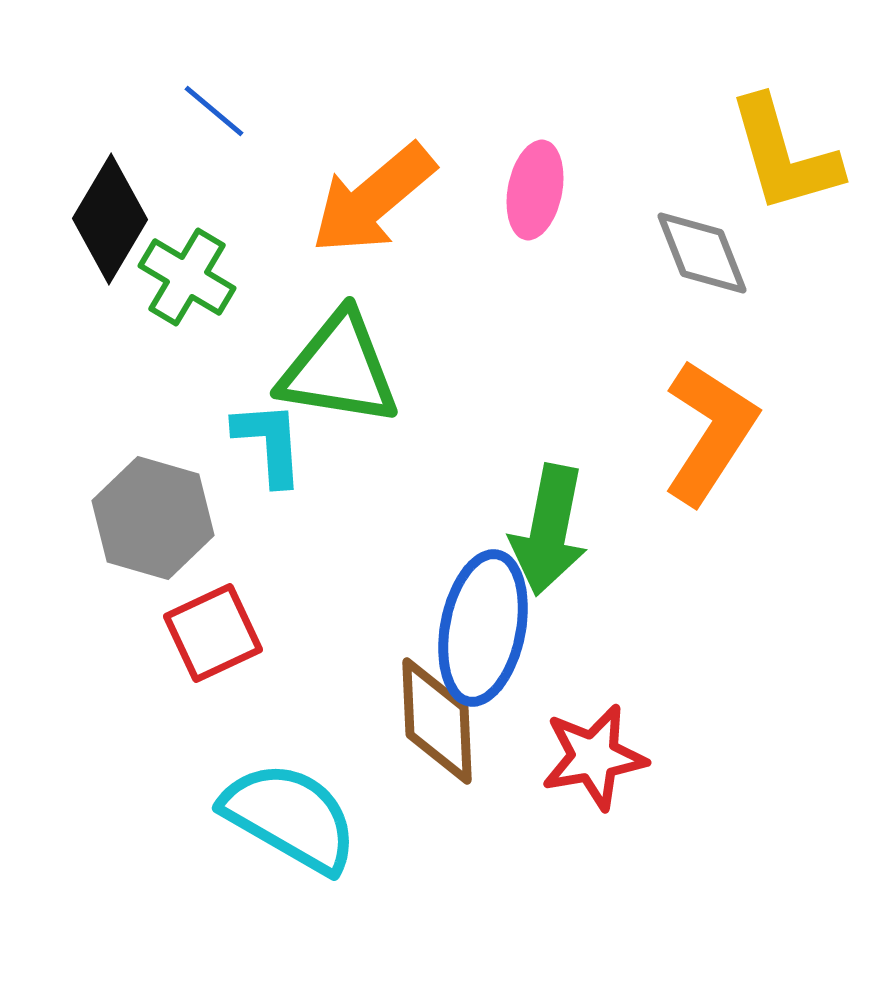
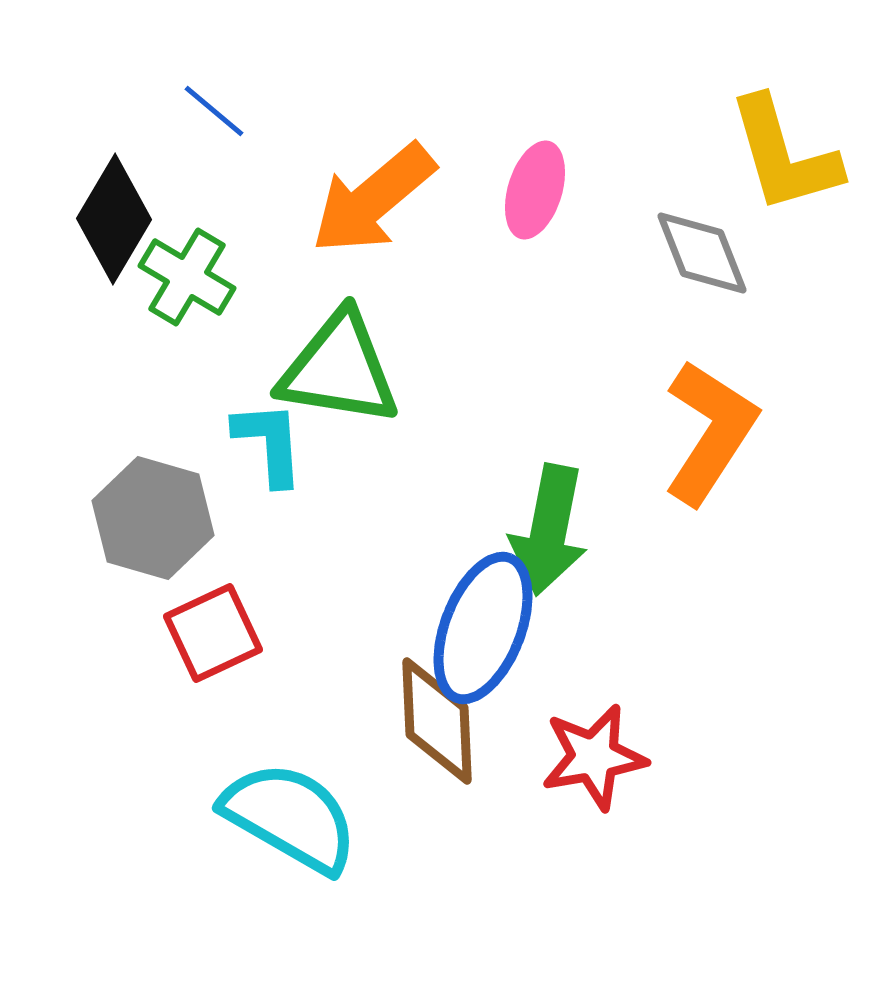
pink ellipse: rotated 6 degrees clockwise
black diamond: moved 4 px right
blue ellipse: rotated 10 degrees clockwise
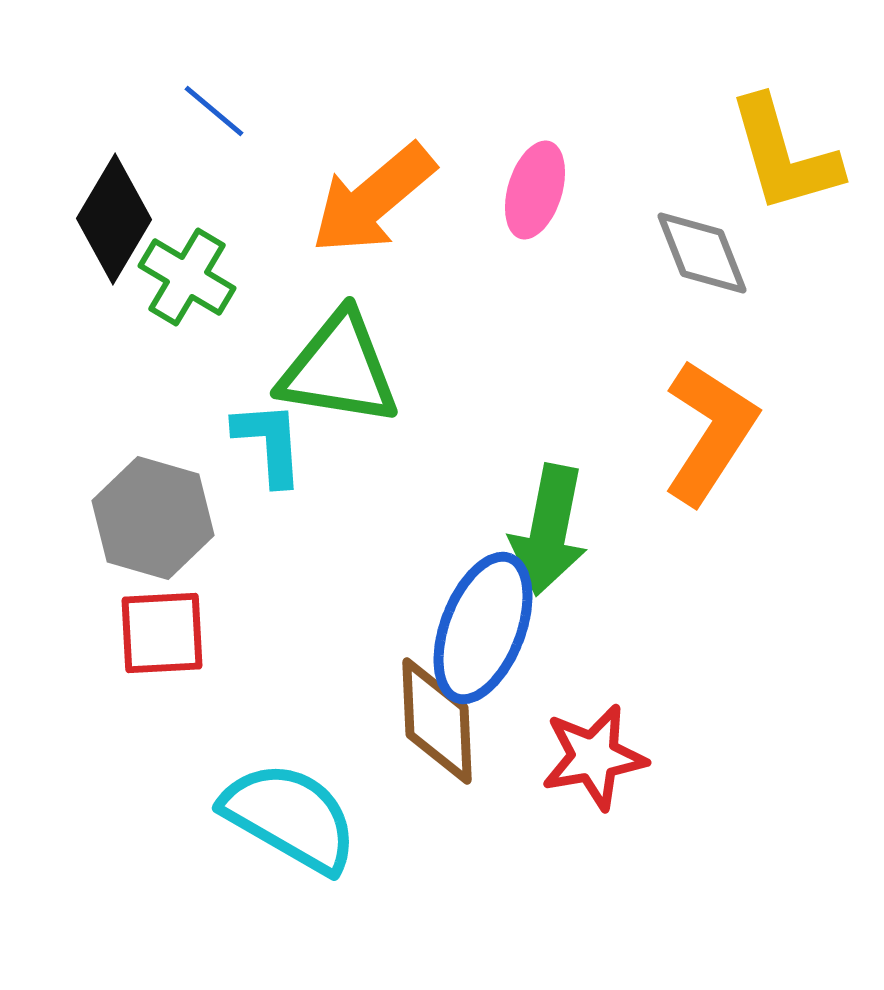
red square: moved 51 px left; rotated 22 degrees clockwise
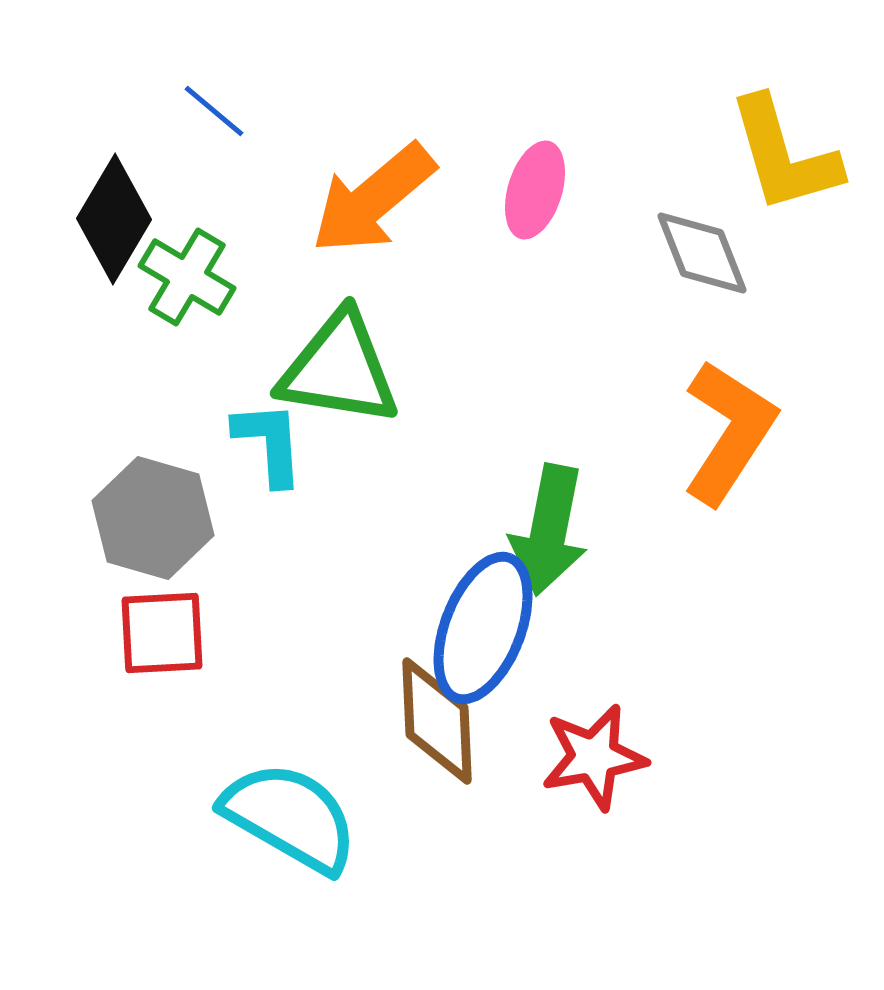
orange L-shape: moved 19 px right
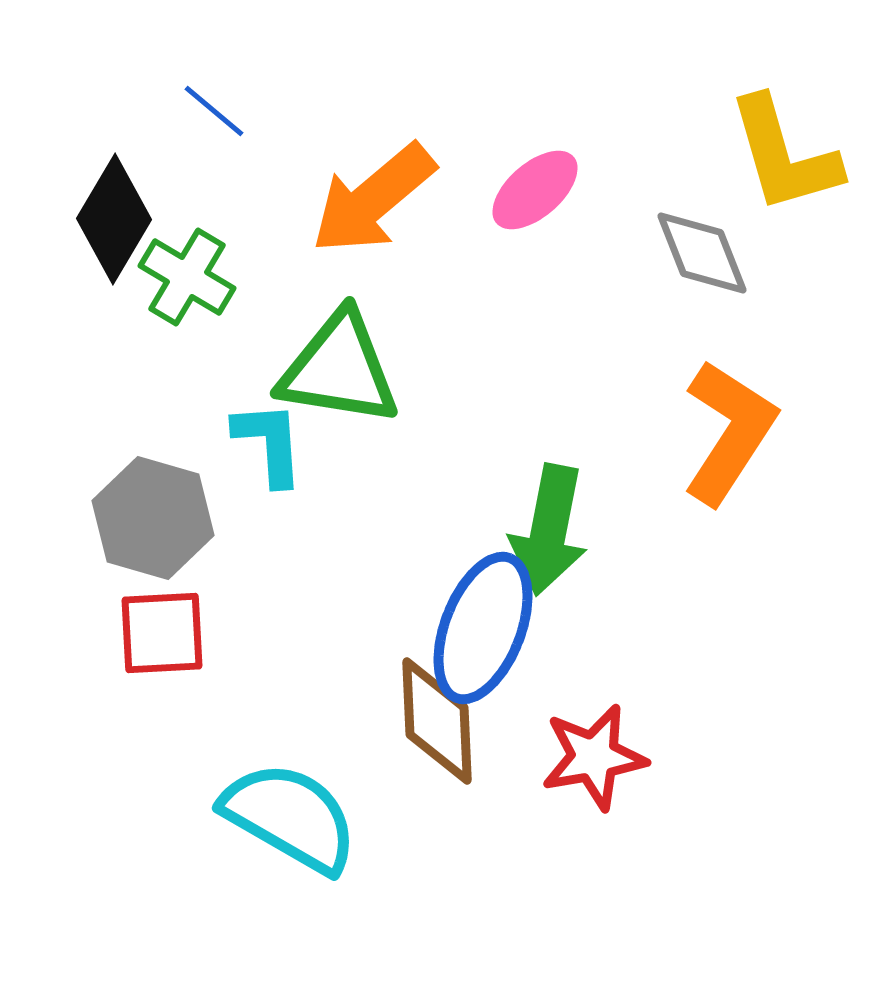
pink ellipse: rotated 32 degrees clockwise
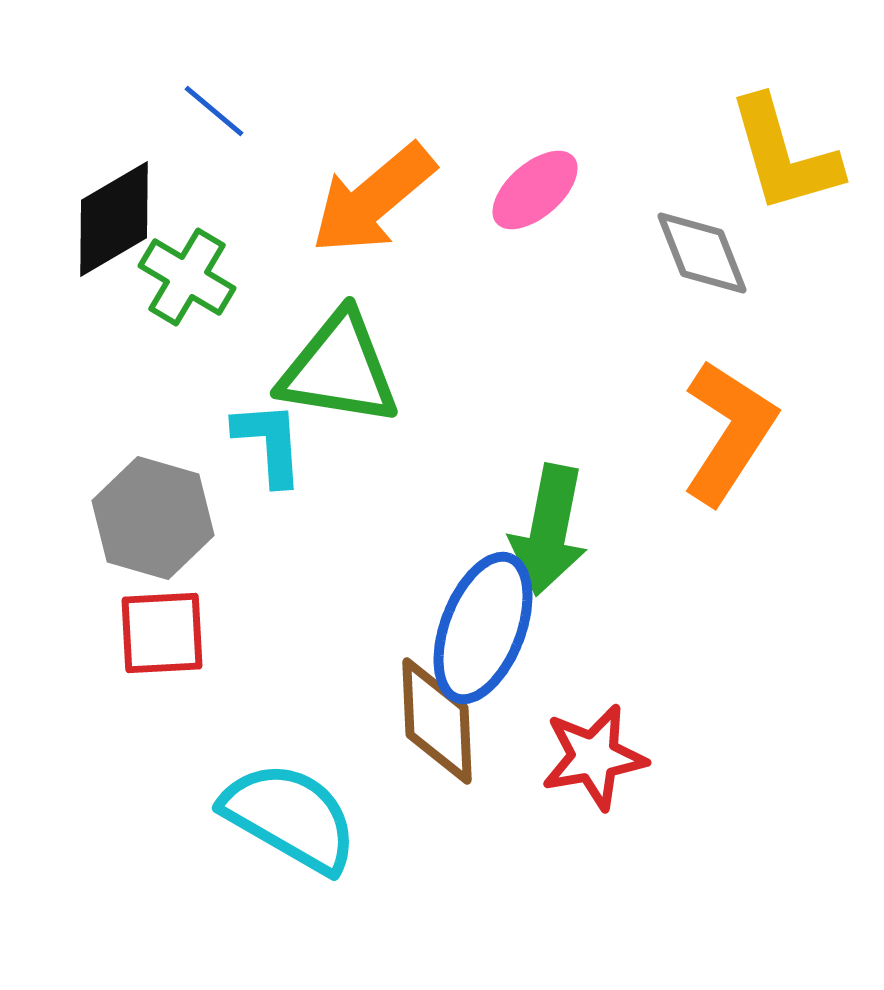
black diamond: rotated 29 degrees clockwise
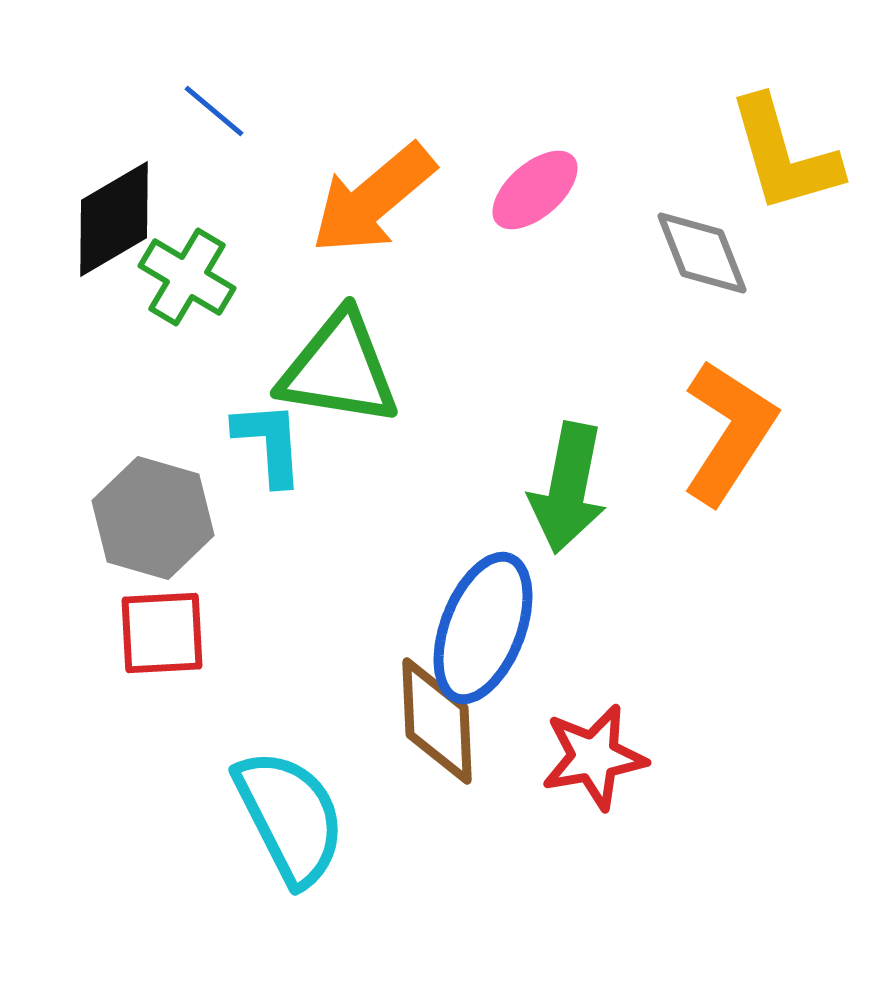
green arrow: moved 19 px right, 42 px up
cyan semicircle: rotated 33 degrees clockwise
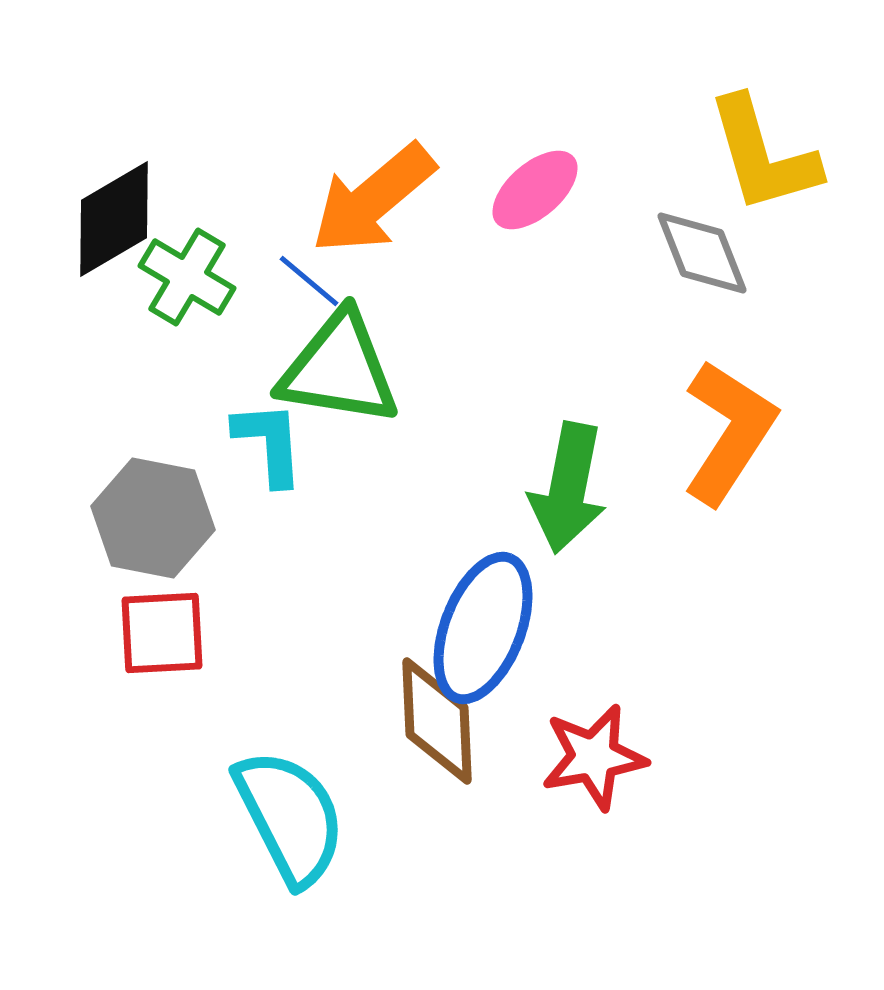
blue line: moved 95 px right, 170 px down
yellow L-shape: moved 21 px left
gray hexagon: rotated 5 degrees counterclockwise
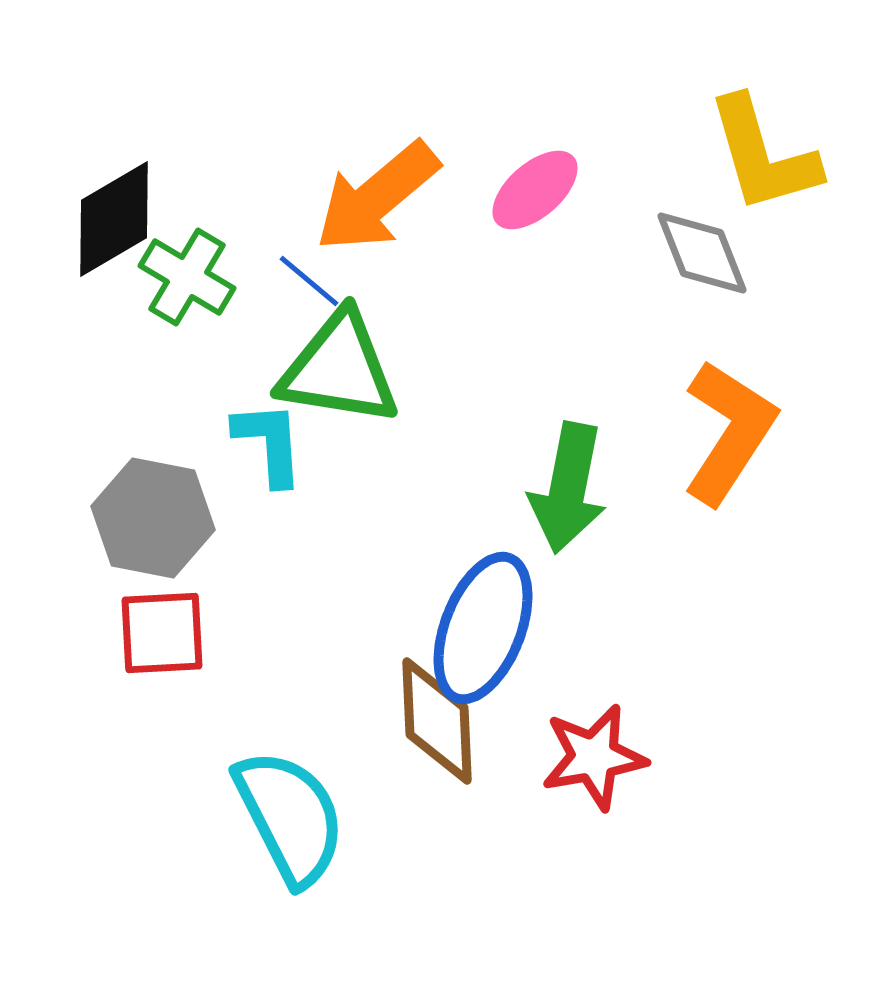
orange arrow: moved 4 px right, 2 px up
